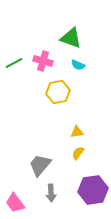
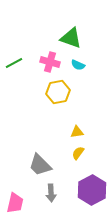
pink cross: moved 7 px right, 1 px down
gray trapezoid: rotated 85 degrees counterclockwise
purple hexagon: moved 1 px left; rotated 20 degrees counterclockwise
pink trapezoid: rotated 130 degrees counterclockwise
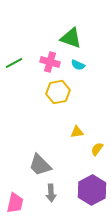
yellow semicircle: moved 19 px right, 4 px up
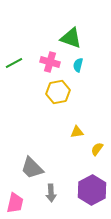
cyan semicircle: rotated 80 degrees clockwise
gray trapezoid: moved 8 px left, 3 px down
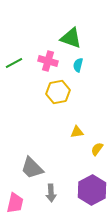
pink cross: moved 2 px left, 1 px up
